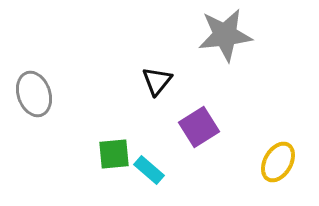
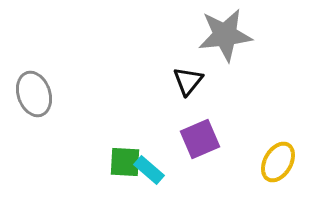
black triangle: moved 31 px right
purple square: moved 1 px right, 12 px down; rotated 9 degrees clockwise
green square: moved 11 px right, 8 px down; rotated 8 degrees clockwise
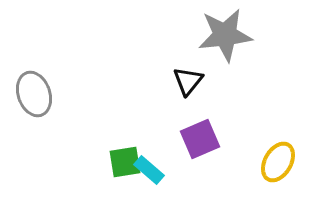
green square: rotated 12 degrees counterclockwise
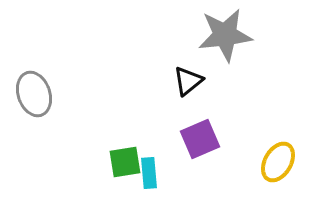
black triangle: rotated 12 degrees clockwise
cyan rectangle: moved 3 px down; rotated 44 degrees clockwise
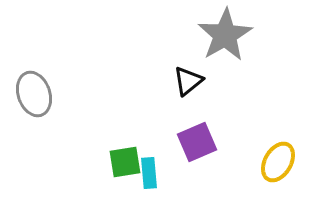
gray star: rotated 24 degrees counterclockwise
purple square: moved 3 px left, 3 px down
